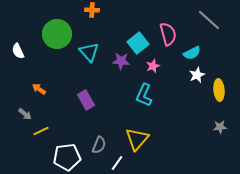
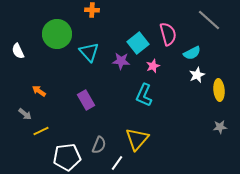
orange arrow: moved 2 px down
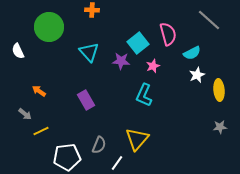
green circle: moved 8 px left, 7 px up
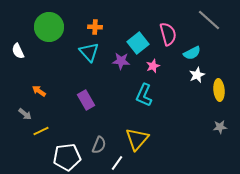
orange cross: moved 3 px right, 17 px down
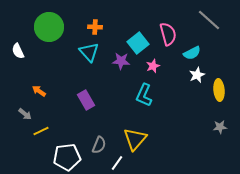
yellow triangle: moved 2 px left
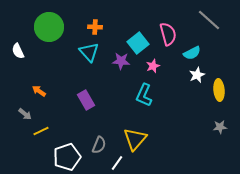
white pentagon: rotated 12 degrees counterclockwise
